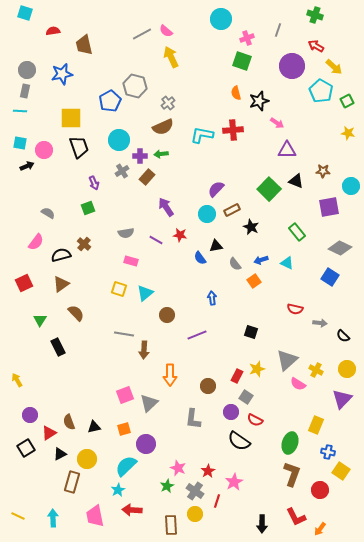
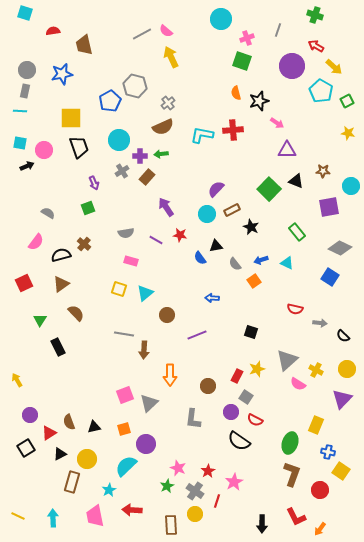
blue arrow at (212, 298): rotated 80 degrees counterclockwise
cyan star at (118, 490): moved 9 px left
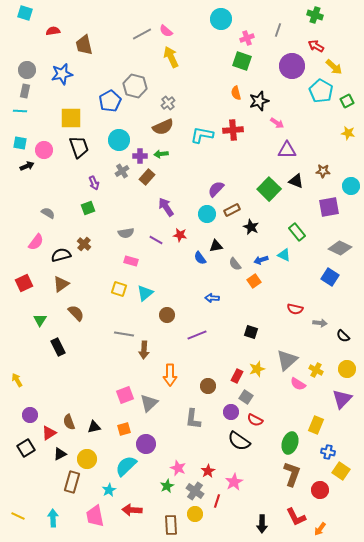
cyan triangle at (287, 263): moved 3 px left, 8 px up
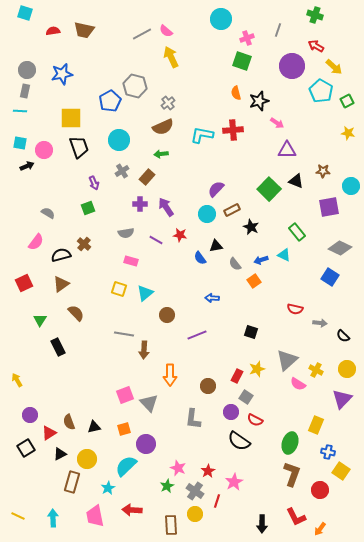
brown trapezoid at (84, 45): moved 15 px up; rotated 65 degrees counterclockwise
purple cross at (140, 156): moved 48 px down
gray triangle at (149, 403): rotated 30 degrees counterclockwise
cyan star at (109, 490): moved 1 px left, 2 px up
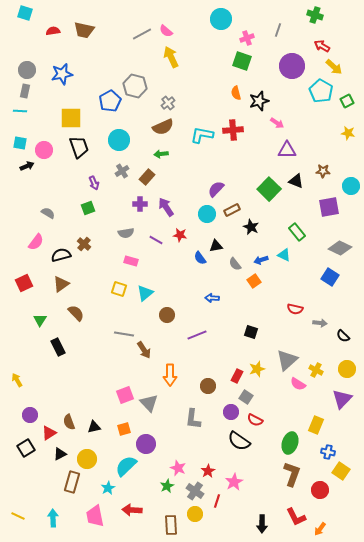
red arrow at (316, 46): moved 6 px right
brown arrow at (144, 350): rotated 36 degrees counterclockwise
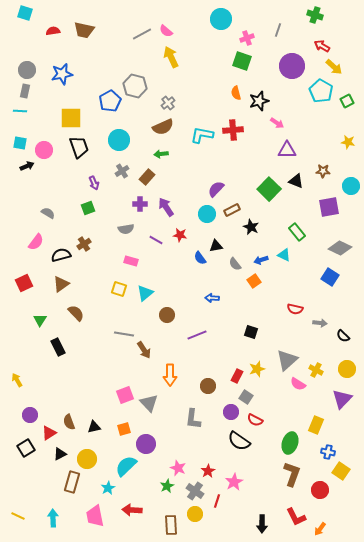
yellow star at (348, 133): moved 9 px down
gray semicircle at (126, 233): moved 4 px up
brown cross at (84, 244): rotated 16 degrees clockwise
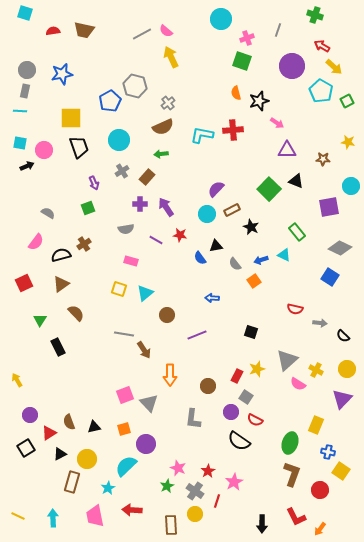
brown star at (323, 171): moved 12 px up
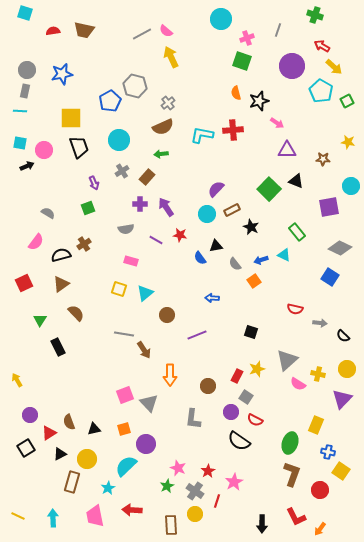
yellow cross at (316, 370): moved 2 px right, 4 px down; rotated 16 degrees counterclockwise
black triangle at (94, 427): moved 2 px down
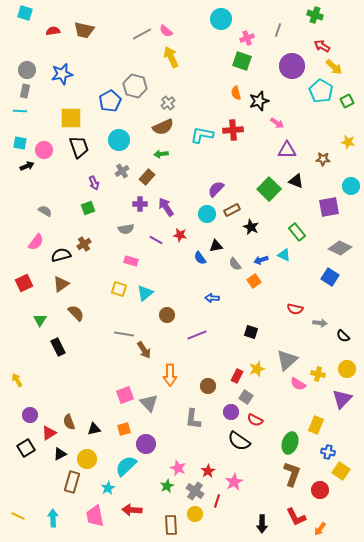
gray semicircle at (48, 213): moved 3 px left, 2 px up
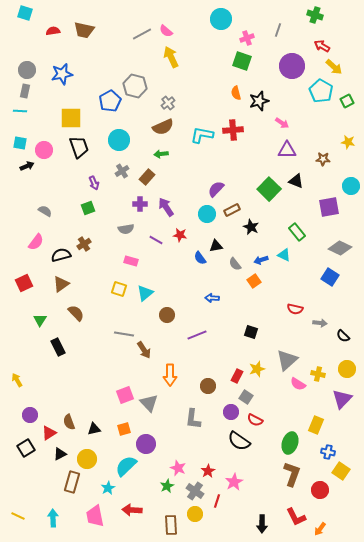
pink arrow at (277, 123): moved 5 px right
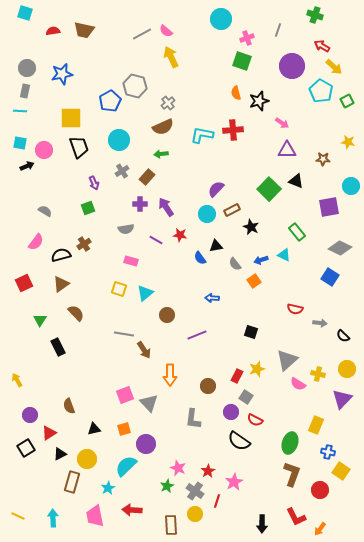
gray circle at (27, 70): moved 2 px up
brown semicircle at (69, 422): moved 16 px up
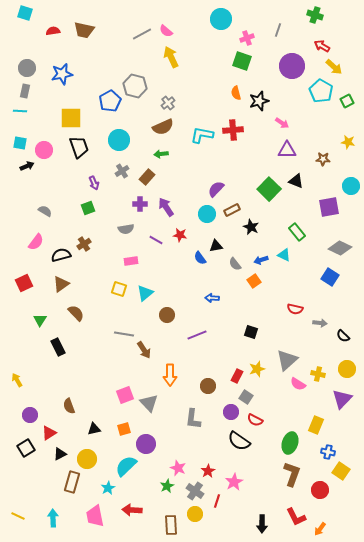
pink rectangle at (131, 261): rotated 24 degrees counterclockwise
